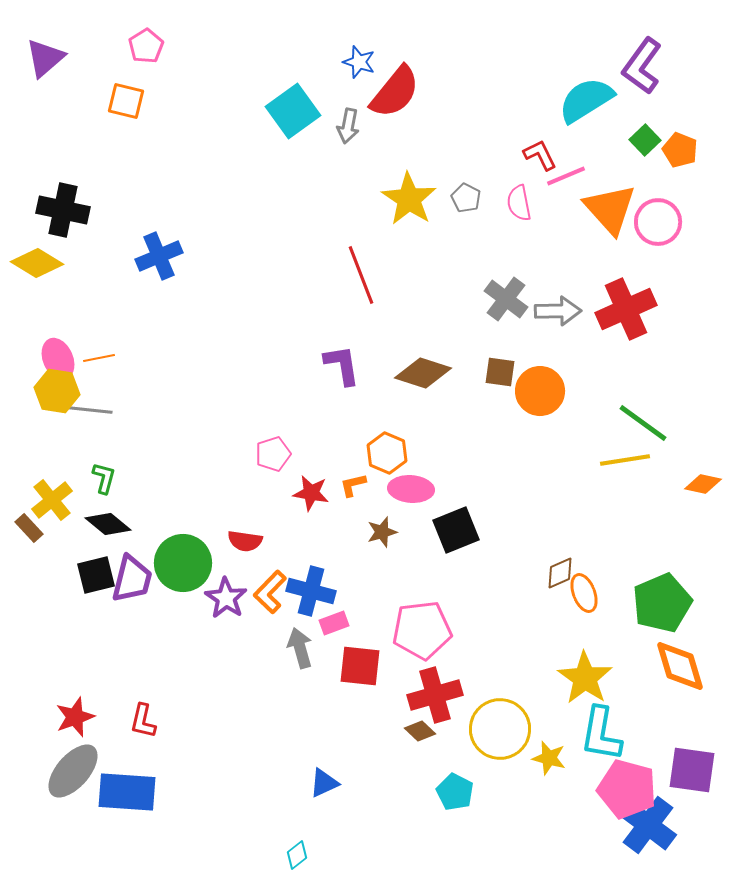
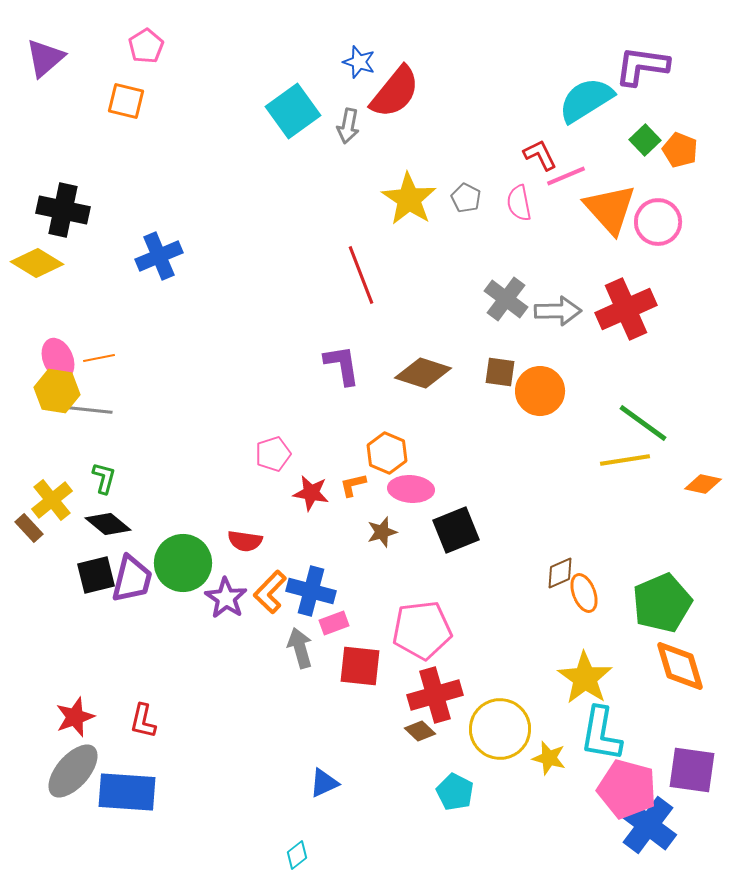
purple L-shape at (642, 66): rotated 62 degrees clockwise
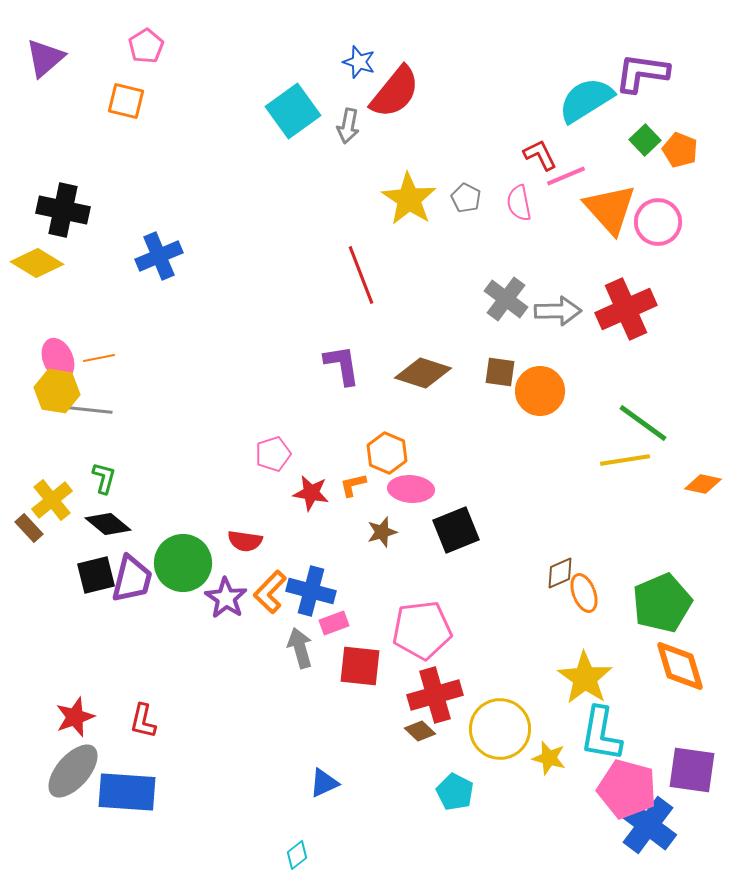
purple L-shape at (642, 66): moved 7 px down
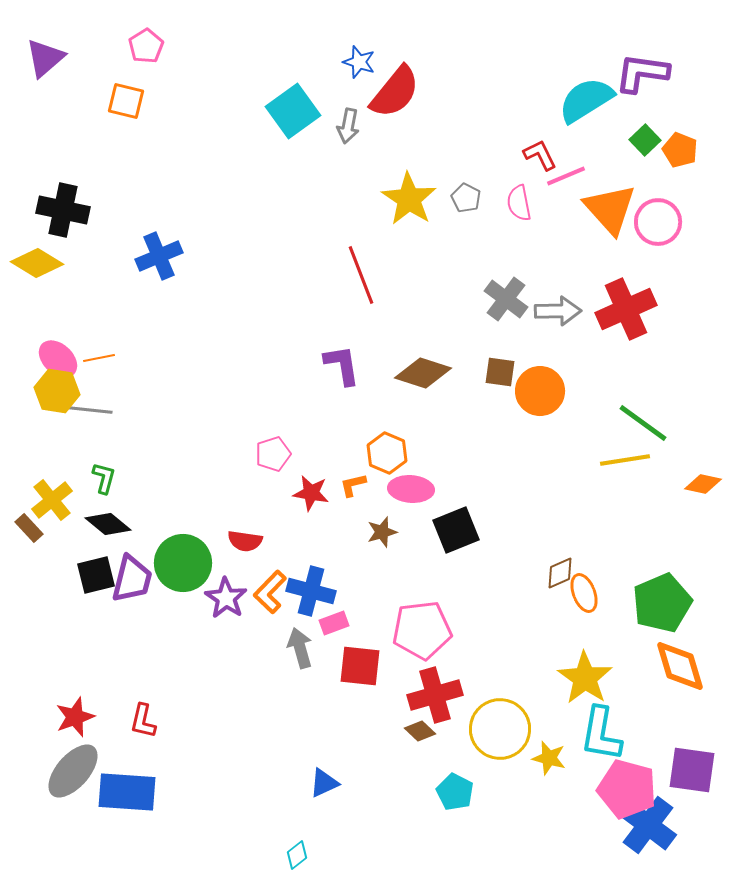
pink ellipse at (58, 359): rotated 24 degrees counterclockwise
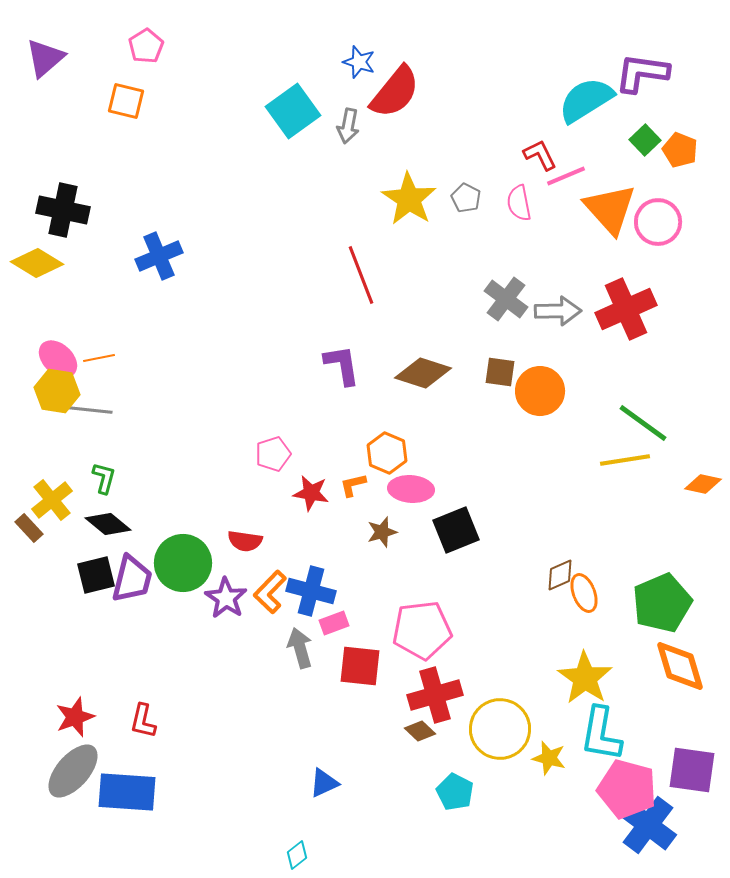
brown diamond at (560, 573): moved 2 px down
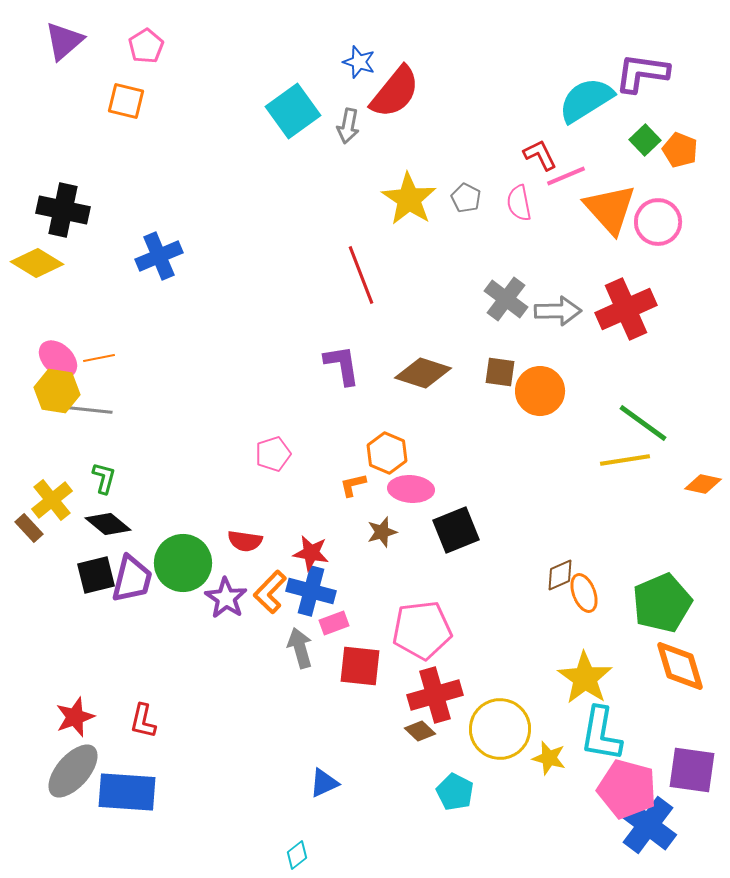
purple triangle at (45, 58): moved 19 px right, 17 px up
red star at (311, 493): moved 60 px down
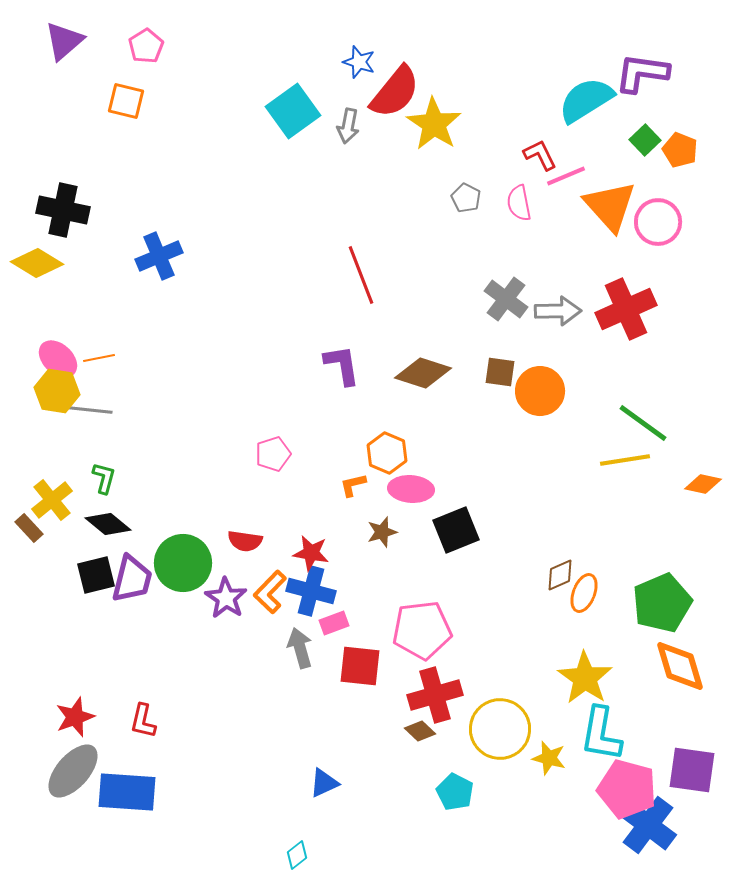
yellow star at (409, 199): moved 25 px right, 75 px up
orange triangle at (610, 209): moved 3 px up
orange ellipse at (584, 593): rotated 42 degrees clockwise
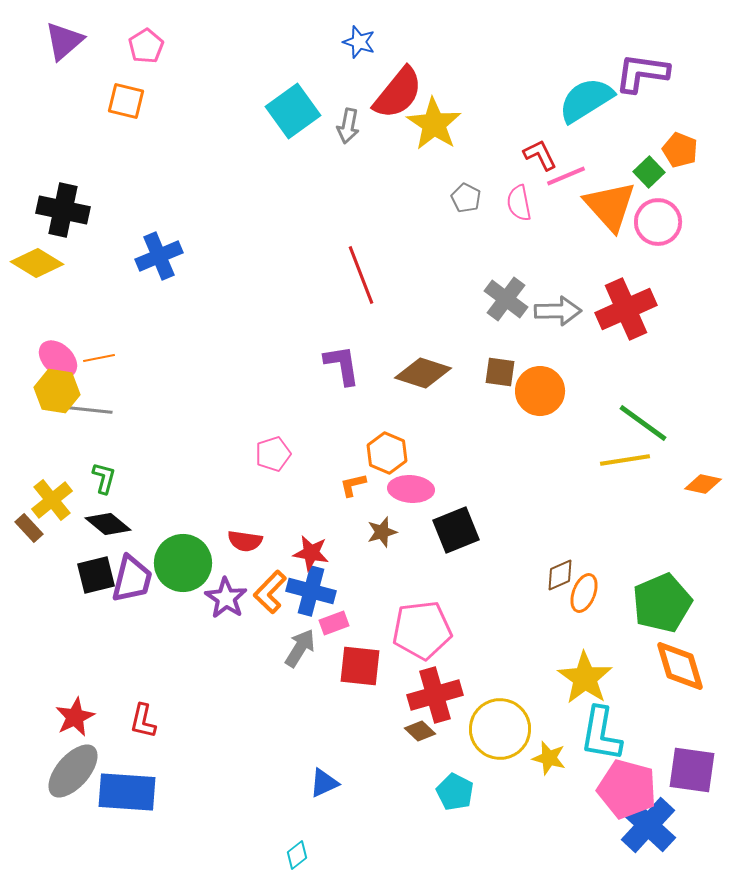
blue star at (359, 62): moved 20 px up
red semicircle at (395, 92): moved 3 px right, 1 px down
green square at (645, 140): moved 4 px right, 32 px down
gray arrow at (300, 648): rotated 48 degrees clockwise
red star at (75, 717): rotated 6 degrees counterclockwise
blue cross at (648, 825): rotated 6 degrees clockwise
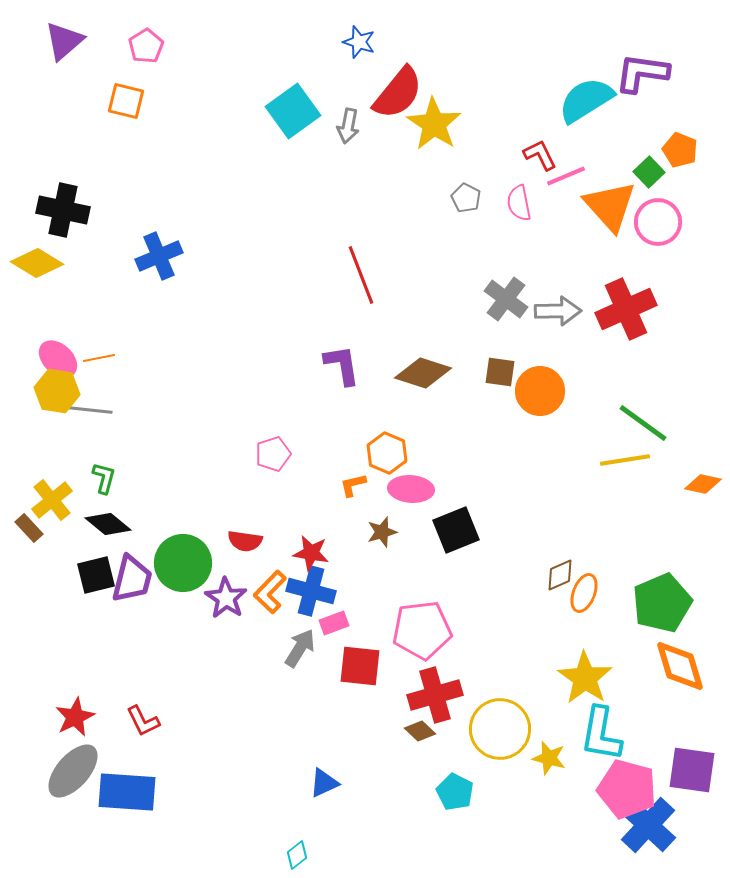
red L-shape at (143, 721): rotated 39 degrees counterclockwise
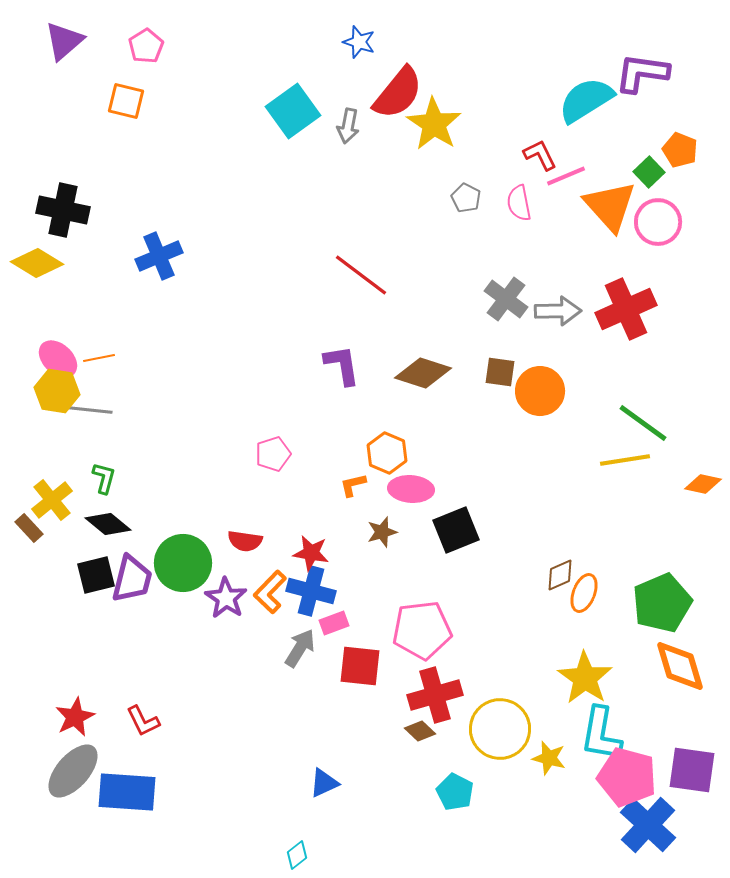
red line at (361, 275): rotated 32 degrees counterclockwise
pink pentagon at (627, 789): moved 12 px up
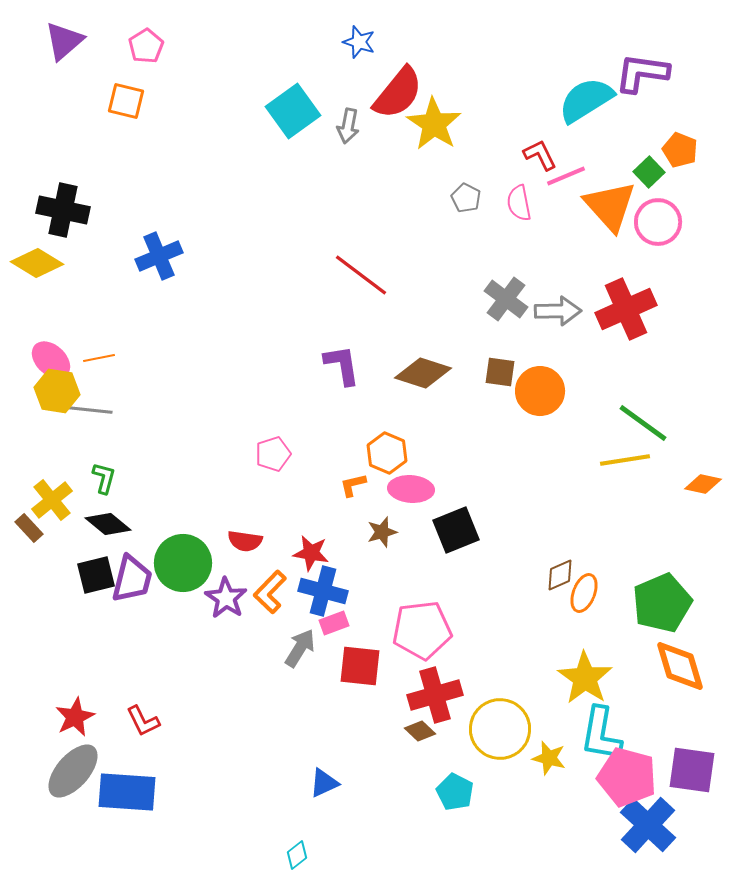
pink ellipse at (58, 359): moved 7 px left, 1 px down
blue cross at (311, 591): moved 12 px right
